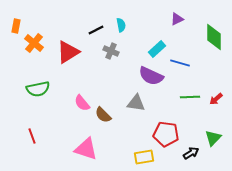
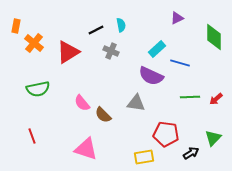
purple triangle: moved 1 px up
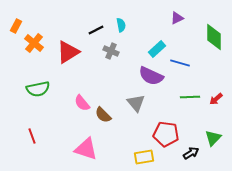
orange rectangle: rotated 16 degrees clockwise
gray triangle: rotated 42 degrees clockwise
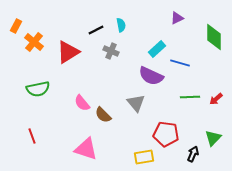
orange cross: moved 1 px up
black arrow: moved 2 px right, 1 px down; rotated 35 degrees counterclockwise
